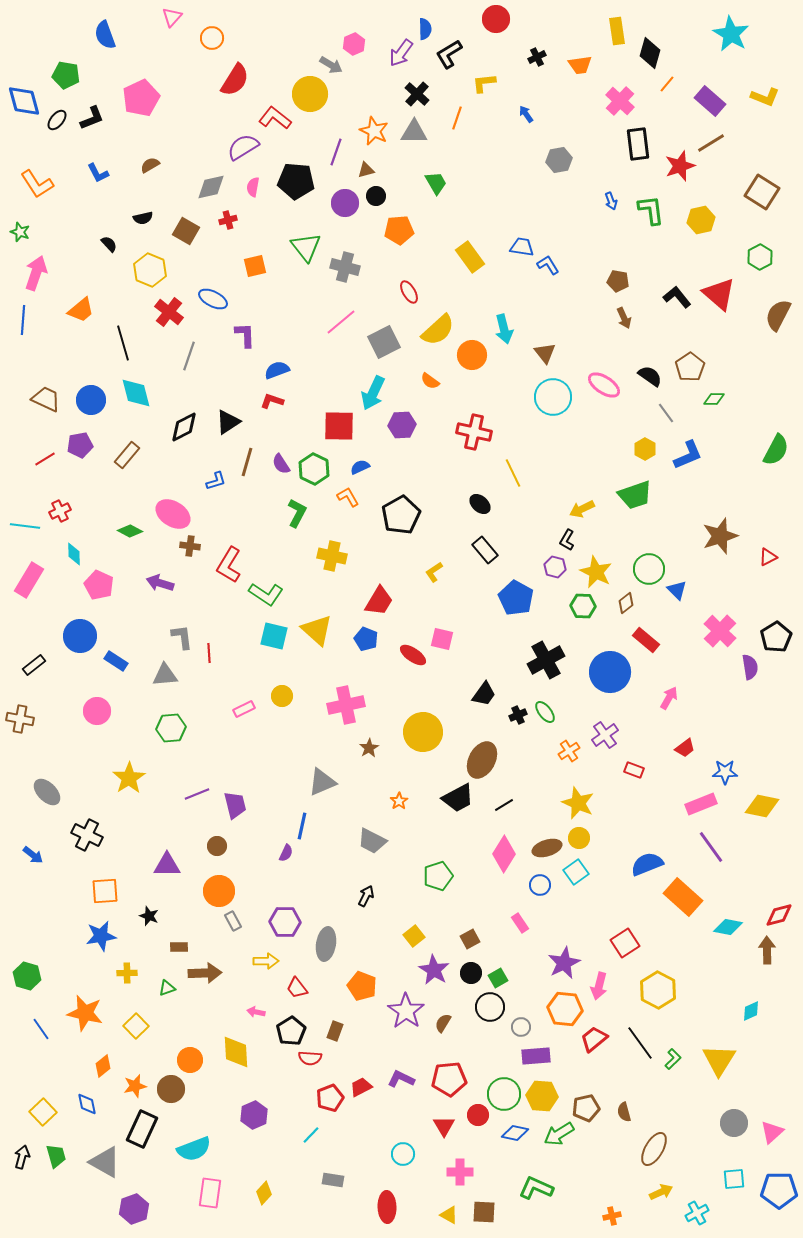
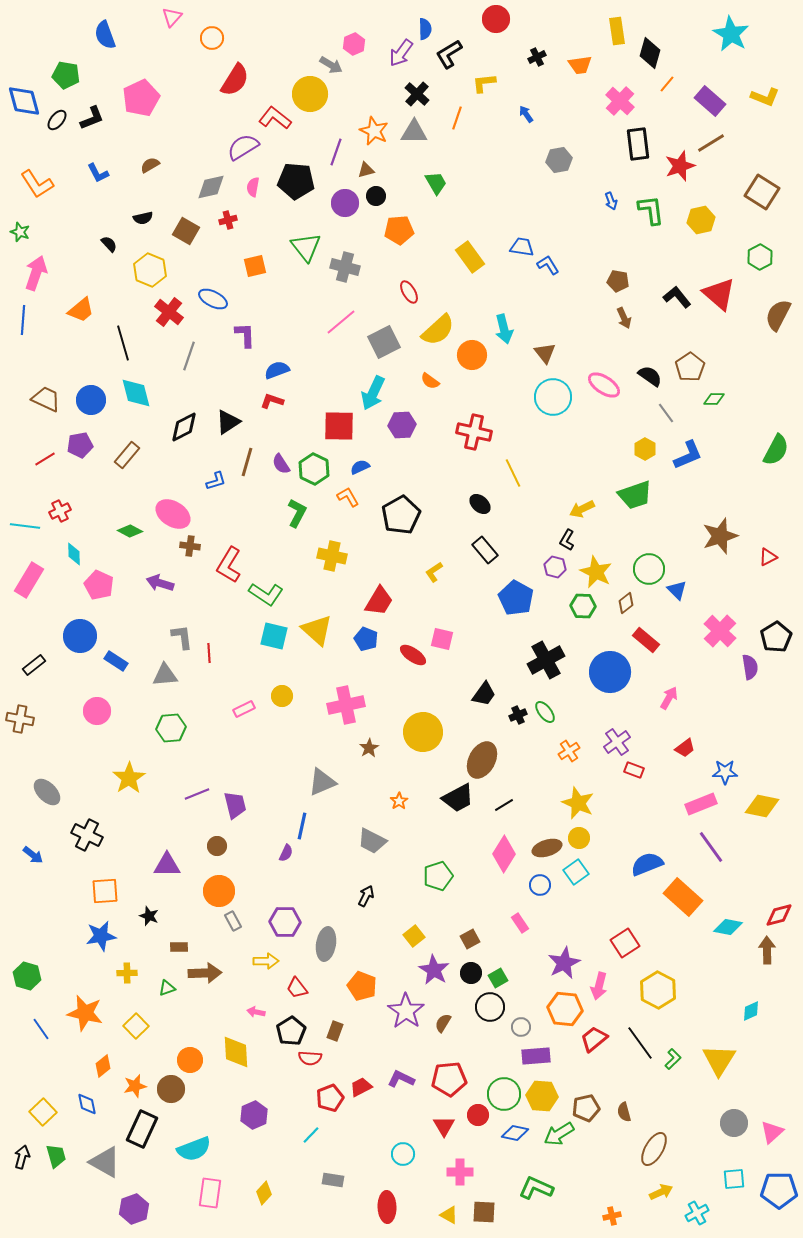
purple cross at (605, 735): moved 12 px right, 7 px down
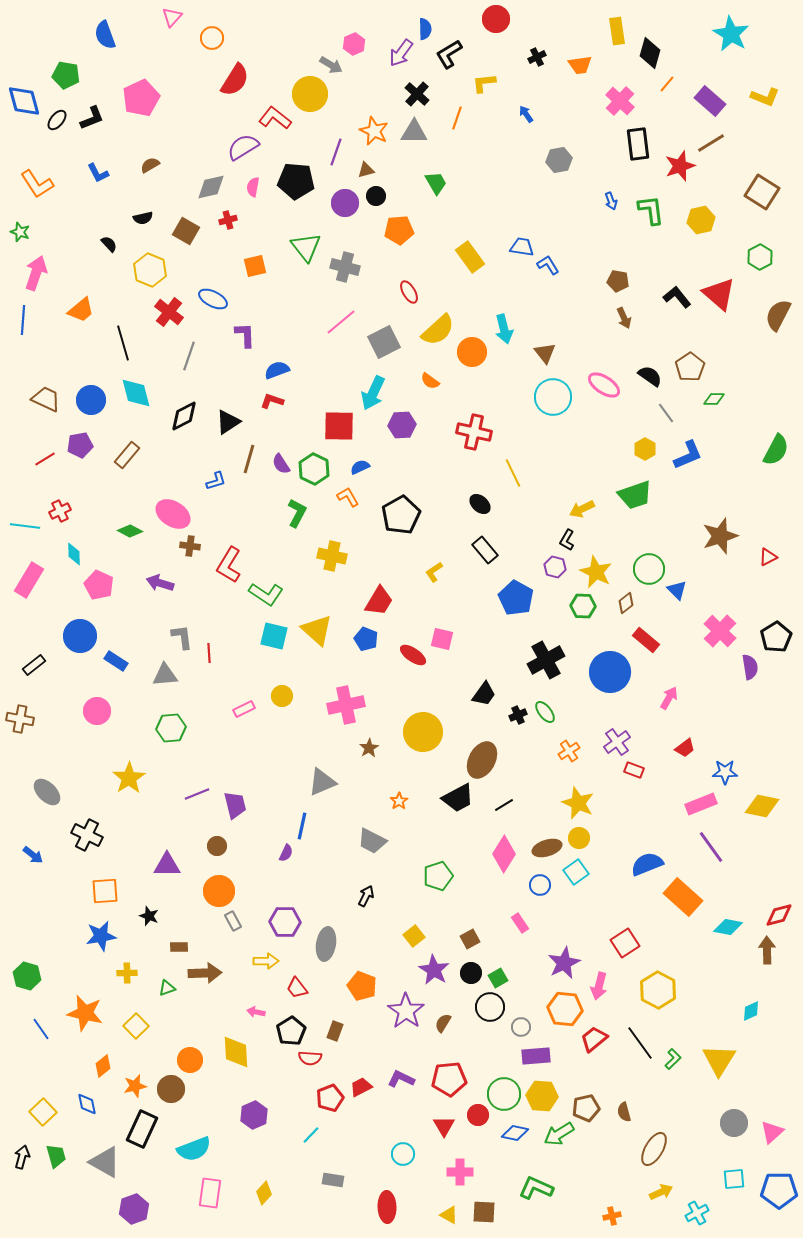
orange circle at (472, 355): moved 3 px up
black diamond at (184, 427): moved 11 px up
brown line at (247, 462): moved 2 px right, 3 px up
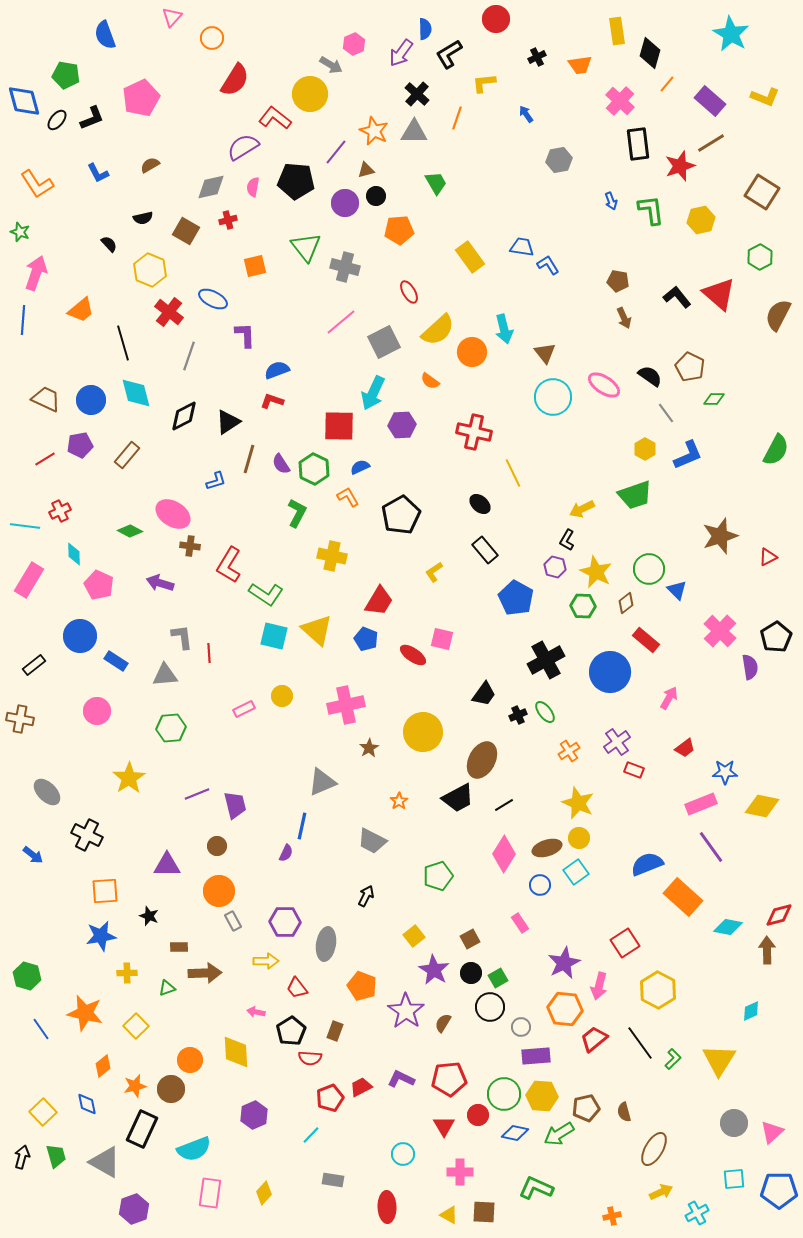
purple line at (336, 152): rotated 20 degrees clockwise
brown pentagon at (690, 367): rotated 12 degrees counterclockwise
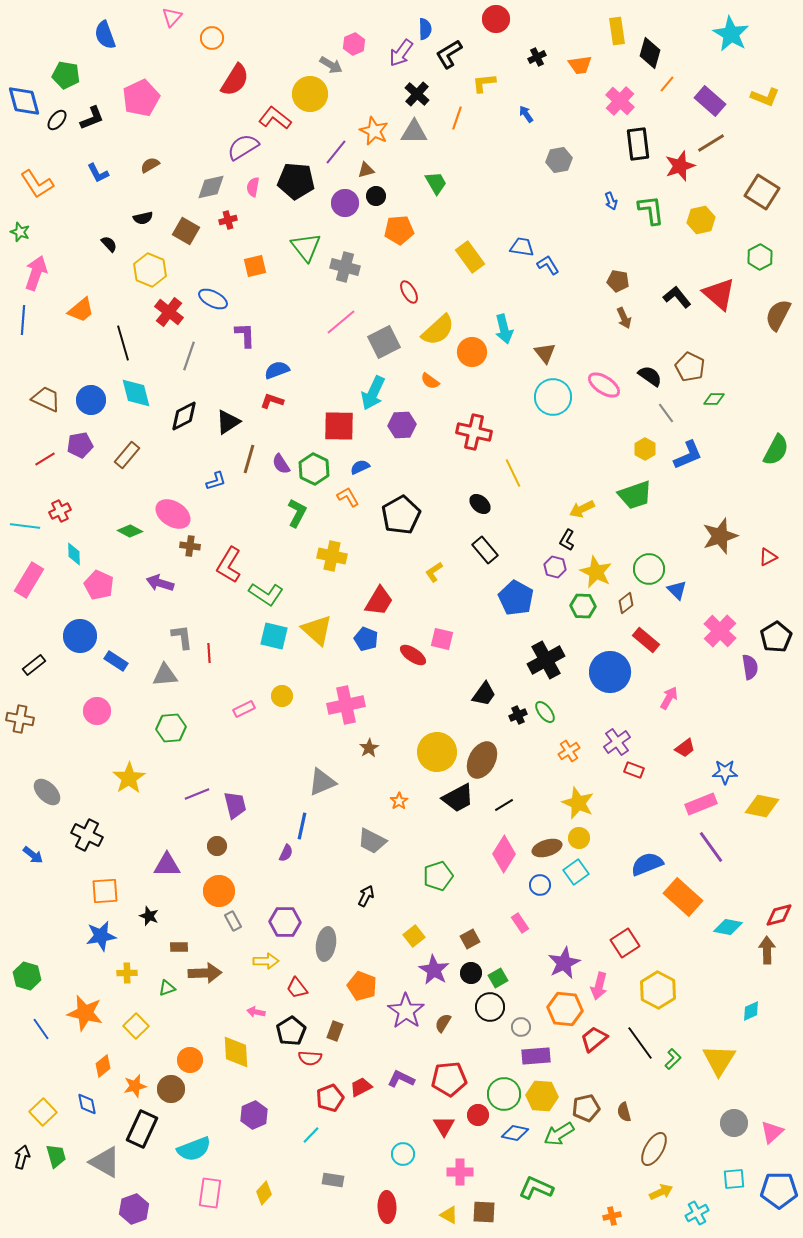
yellow circle at (423, 732): moved 14 px right, 20 px down
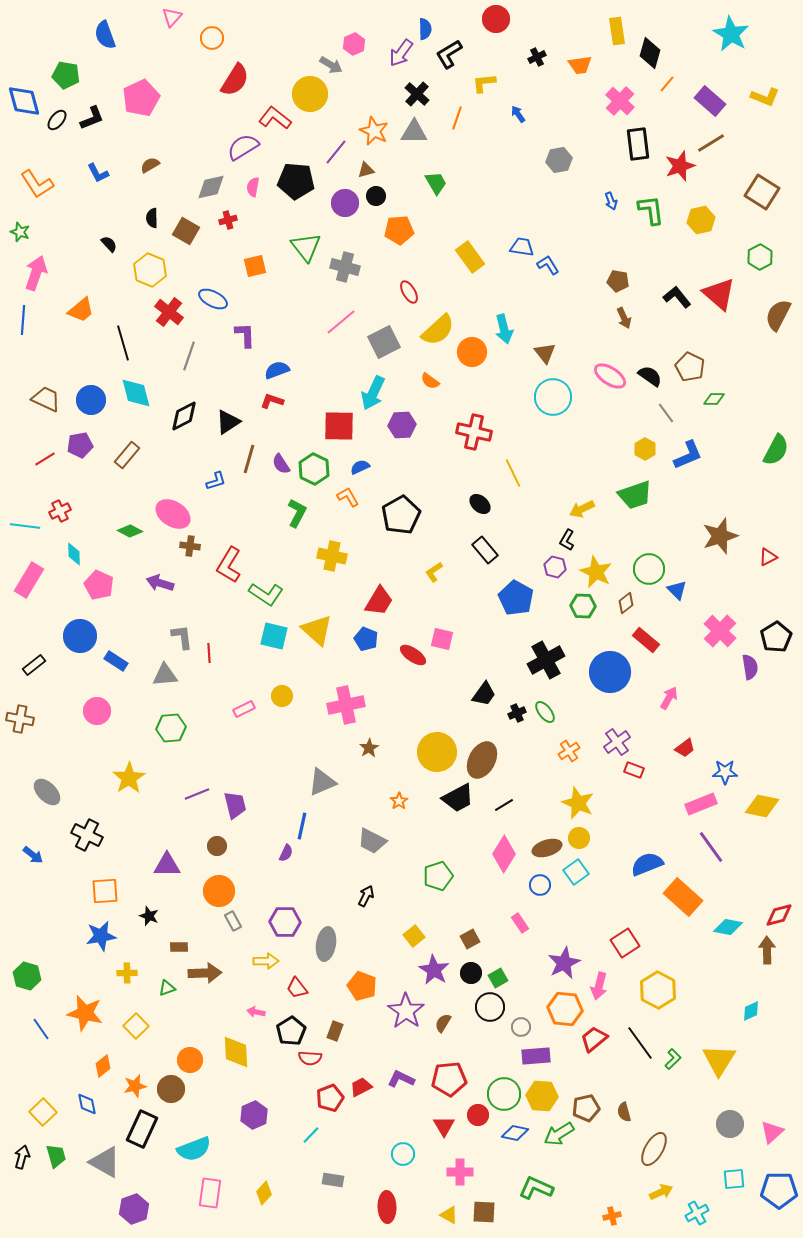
blue arrow at (526, 114): moved 8 px left
black semicircle at (143, 218): moved 9 px right; rotated 102 degrees clockwise
pink ellipse at (604, 385): moved 6 px right, 9 px up
black cross at (518, 715): moved 1 px left, 2 px up
gray circle at (734, 1123): moved 4 px left, 1 px down
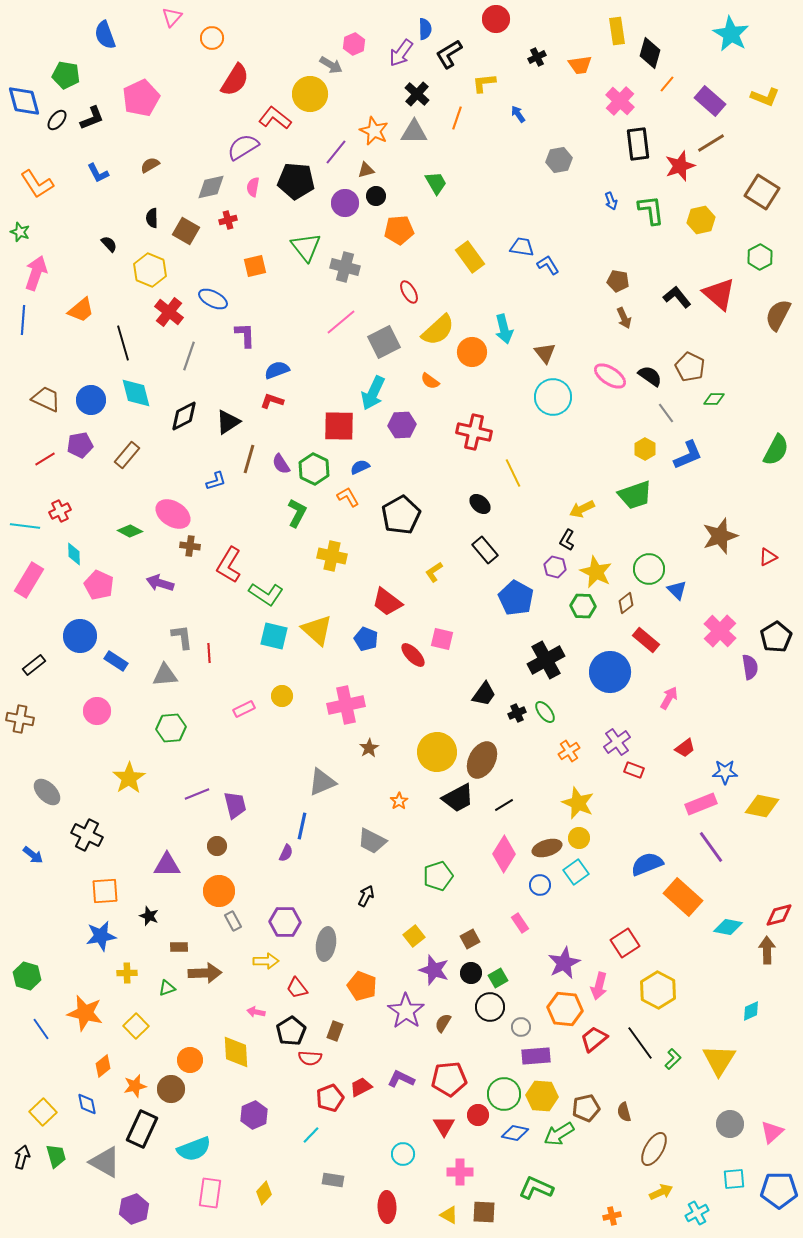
red trapezoid at (379, 601): moved 8 px right, 1 px down; rotated 96 degrees clockwise
red ellipse at (413, 655): rotated 12 degrees clockwise
purple star at (434, 970): rotated 12 degrees counterclockwise
